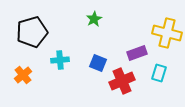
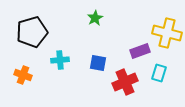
green star: moved 1 px right, 1 px up
purple rectangle: moved 3 px right, 2 px up
blue square: rotated 12 degrees counterclockwise
orange cross: rotated 30 degrees counterclockwise
red cross: moved 3 px right, 1 px down
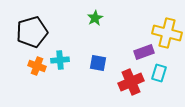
purple rectangle: moved 4 px right, 1 px down
orange cross: moved 14 px right, 9 px up
red cross: moved 6 px right
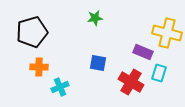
green star: rotated 21 degrees clockwise
purple rectangle: moved 1 px left; rotated 42 degrees clockwise
cyan cross: moved 27 px down; rotated 18 degrees counterclockwise
orange cross: moved 2 px right, 1 px down; rotated 18 degrees counterclockwise
red cross: rotated 35 degrees counterclockwise
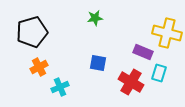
orange cross: rotated 30 degrees counterclockwise
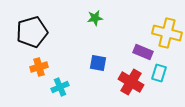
orange cross: rotated 12 degrees clockwise
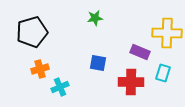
yellow cross: rotated 12 degrees counterclockwise
purple rectangle: moved 3 px left
orange cross: moved 1 px right, 2 px down
cyan rectangle: moved 4 px right
red cross: rotated 30 degrees counterclockwise
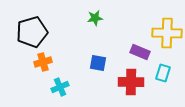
orange cross: moved 3 px right, 7 px up
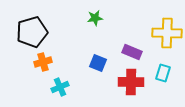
purple rectangle: moved 8 px left
blue square: rotated 12 degrees clockwise
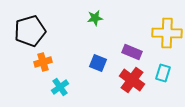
black pentagon: moved 2 px left, 1 px up
red cross: moved 1 px right, 2 px up; rotated 35 degrees clockwise
cyan cross: rotated 12 degrees counterclockwise
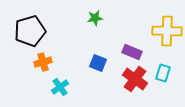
yellow cross: moved 2 px up
red cross: moved 3 px right, 1 px up
